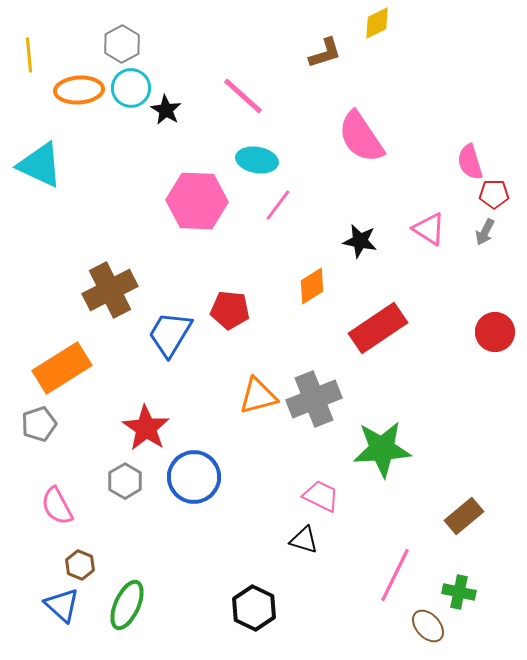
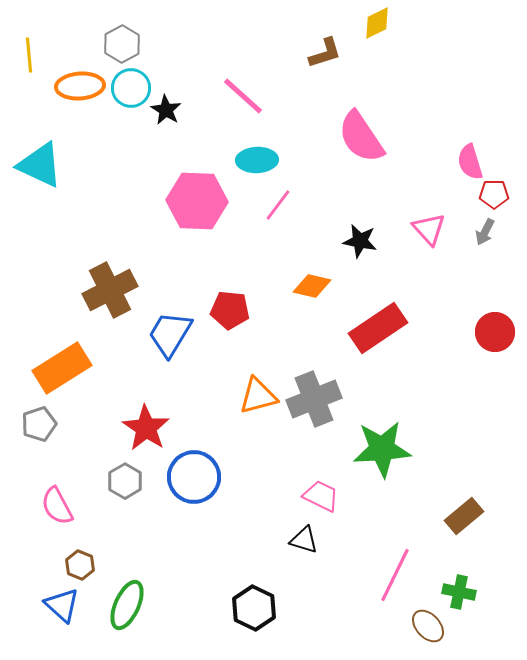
orange ellipse at (79, 90): moved 1 px right, 4 px up
cyan ellipse at (257, 160): rotated 12 degrees counterclockwise
pink triangle at (429, 229): rotated 15 degrees clockwise
orange diamond at (312, 286): rotated 45 degrees clockwise
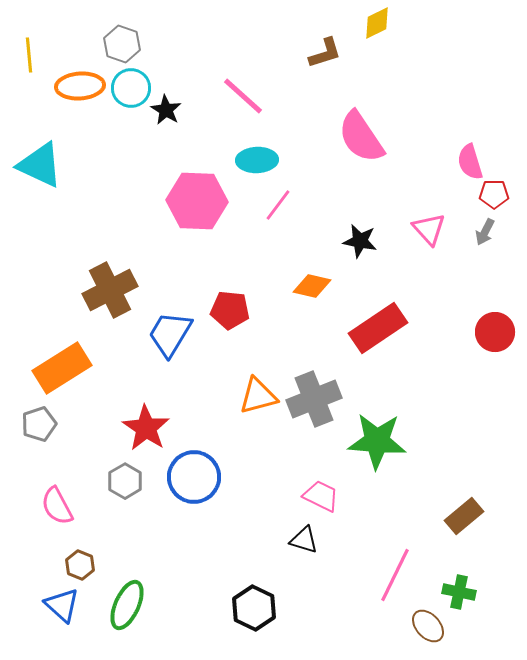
gray hexagon at (122, 44): rotated 12 degrees counterclockwise
green star at (382, 449): moved 5 px left, 8 px up; rotated 8 degrees clockwise
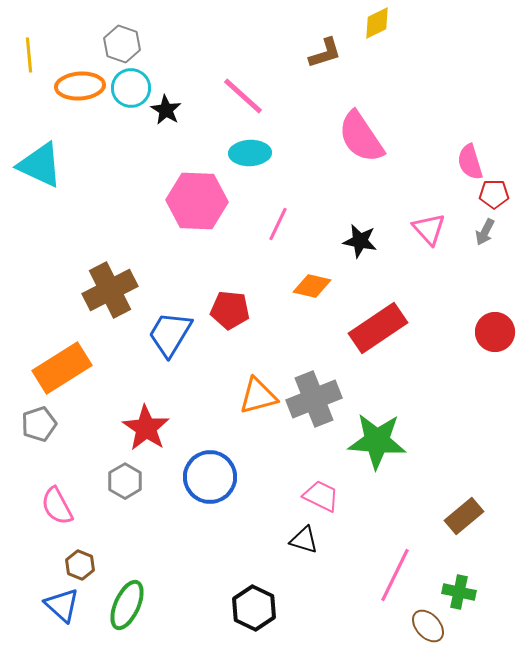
cyan ellipse at (257, 160): moved 7 px left, 7 px up
pink line at (278, 205): moved 19 px down; rotated 12 degrees counterclockwise
blue circle at (194, 477): moved 16 px right
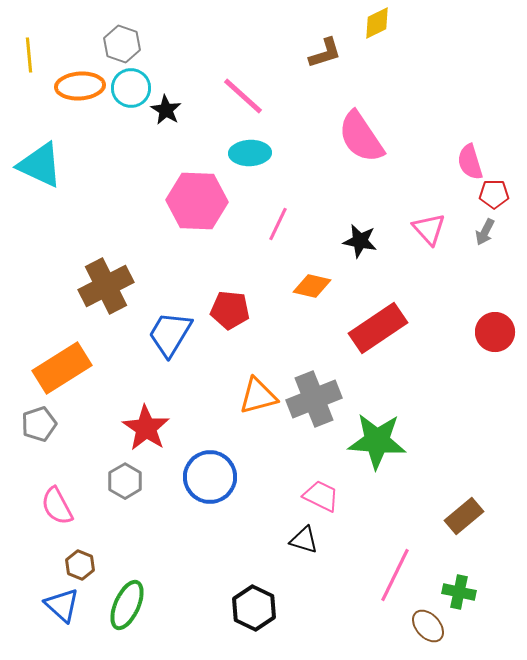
brown cross at (110, 290): moved 4 px left, 4 px up
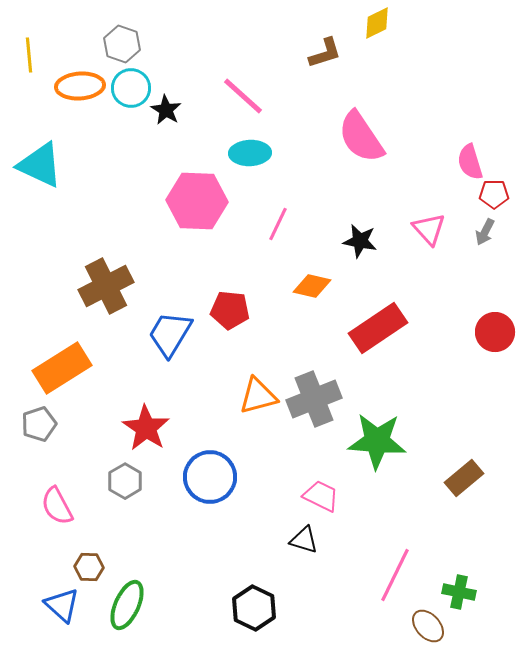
brown rectangle at (464, 516): moved 38 px up
brown hexagon at (80, 565): moved 9 px right, 2 px down; rotated 20 degrees counterclockwise
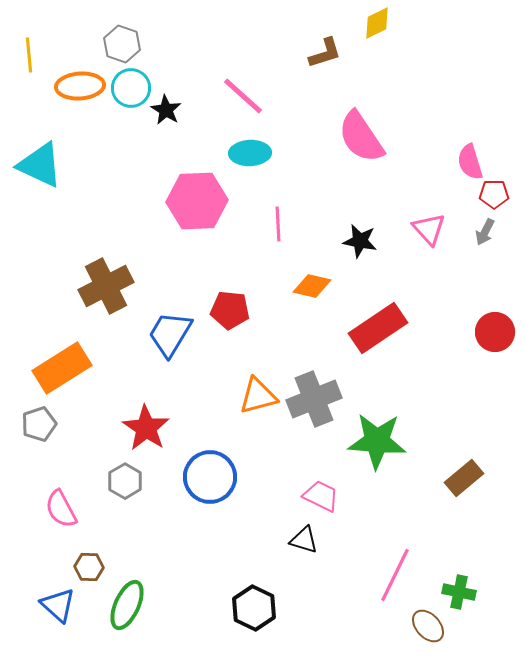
pink hexagon at (197, 201): rotated 4 degrees counterclockwise
pink line at (278, 224): rotated 28 degrees counterclockwise
pink semicircle at (57, 506): moved 4 px right, 3 px down
blue triangle at (62, 605): moved 4 px left
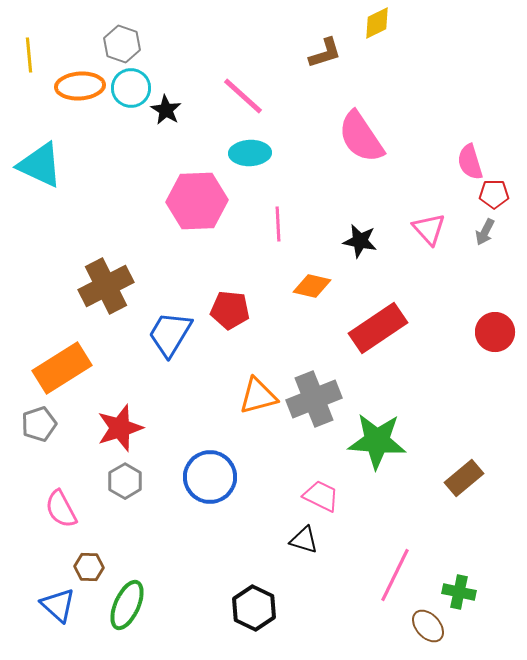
red star at (146, 428): moved 26 px left; rotated 21 degrees clockwise
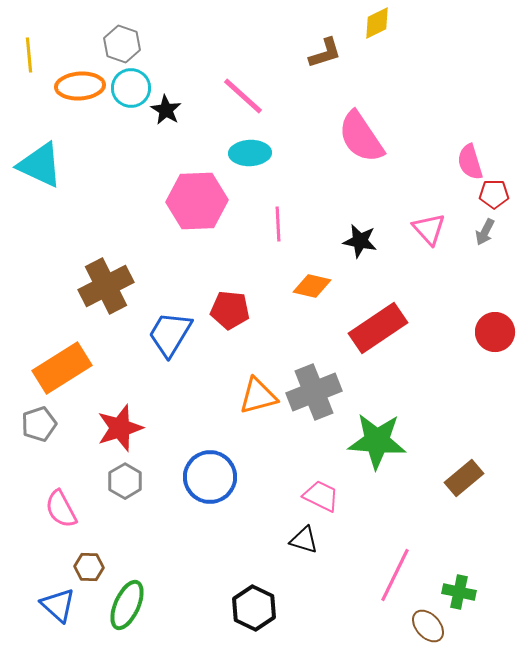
gray cross at (314, 399): moved 7 px up
